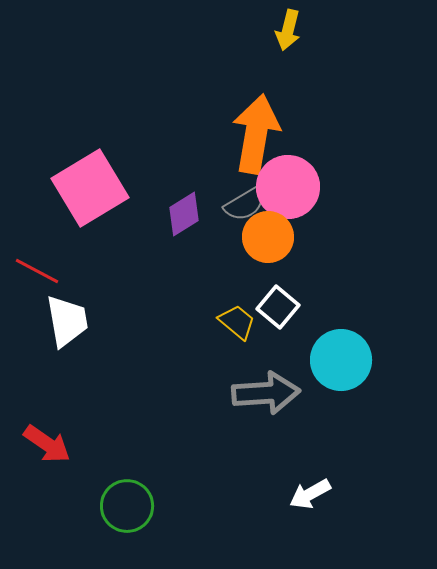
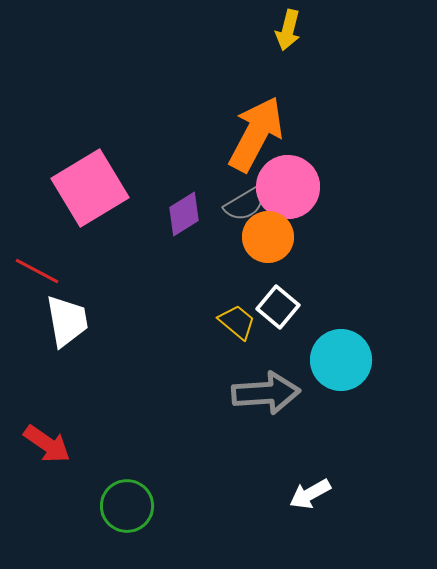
orange arrow: rotated 18 degrees clockwise
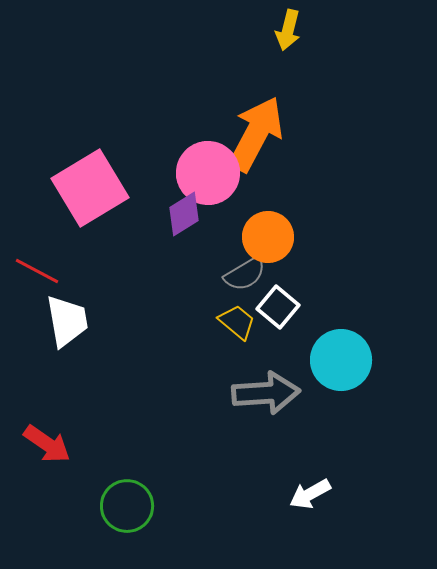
pink circle: moved 80 px left, 14 px up
gray semicircle: moved 70 px down
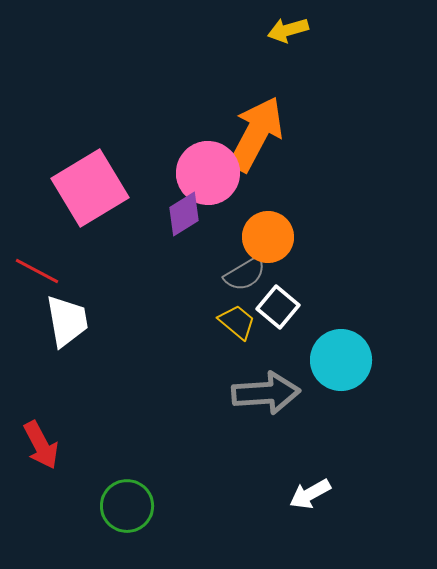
yellow arrow: rotated 60 degrees clockwise
red arrow: moved 6 px left, 1 px down; rotated 27 degrees clockwise
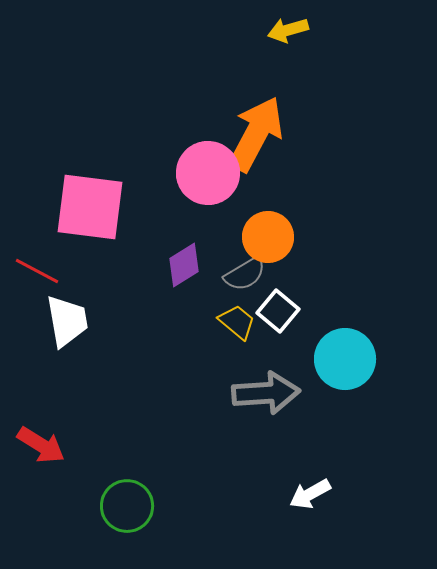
pink square: moved 19 px down; rotated 38 degrees clockwise
purple diamond: moved 51 px down
white square: moved 4 px down
cyan circle: moved 4 px right, 1 px up
red arrow: rotated 30 degrees counterclockwise
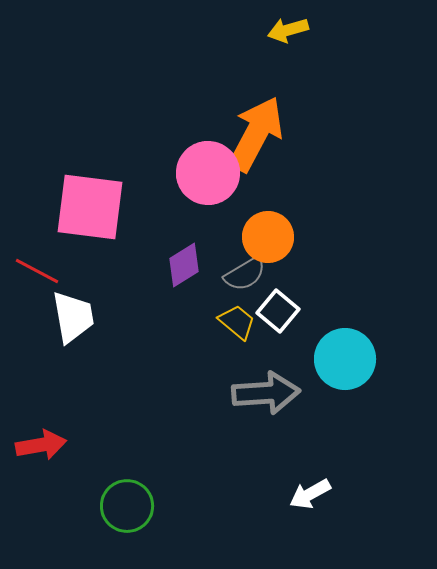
white trapezoid: moved 6 px right, 4 px up
red arrow: rotated 42 degrees counterclockwise
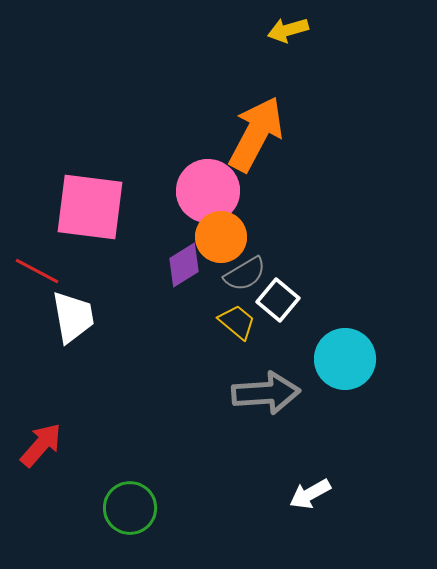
pink circle: moved 18 px down
orange circle: moved 47 px left
white square: moved 11 px up
red arrow: rotated 39 degrees counterclockwise
green circle: moved 3 px right, 2 px down
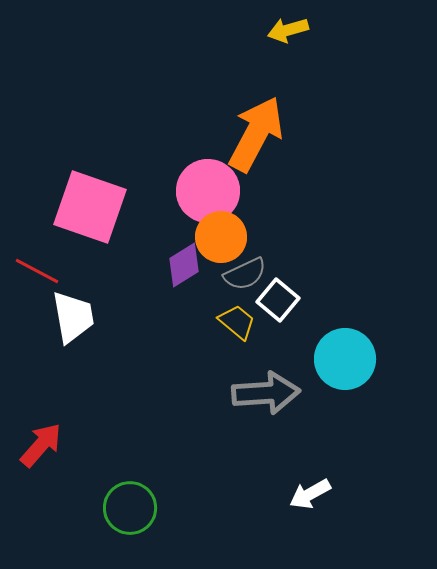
pink square: rotated 12 degrees clockwise
gray semicircle: rotated 6 degrees clockwise
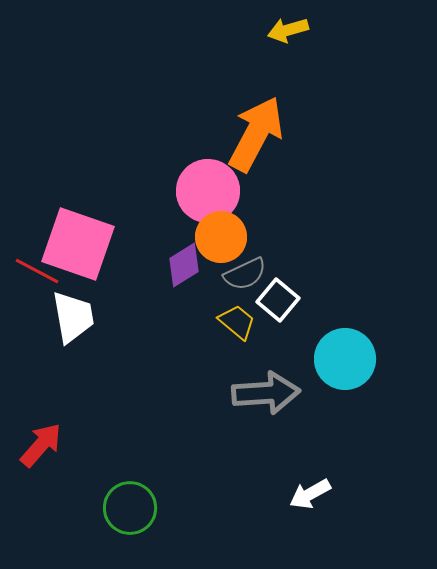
pink square: moved 12 px left, 37 px down
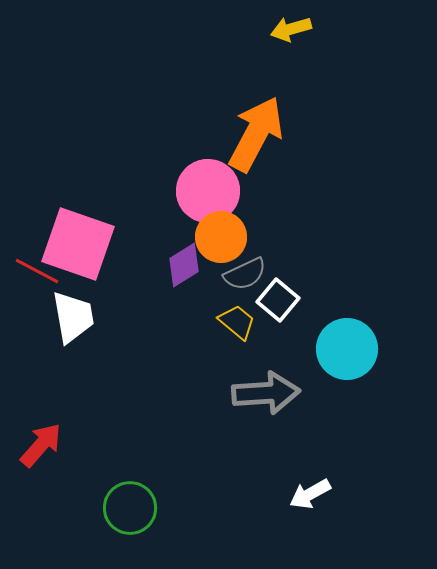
yellow arrow: moved 3 px right, 1 px up
cyan circle: moved 2 px right, 10 px up
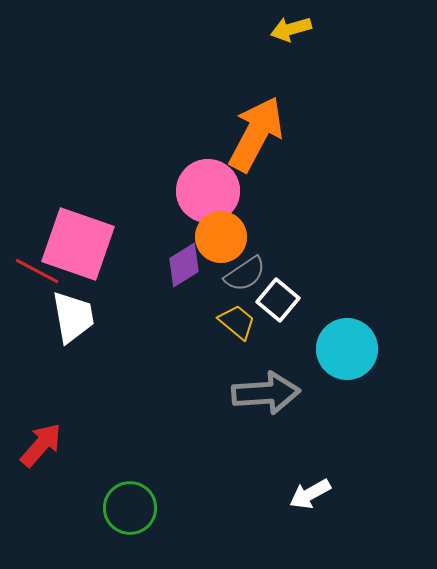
gray semicircle: rotated 9 degrees counterclockwise
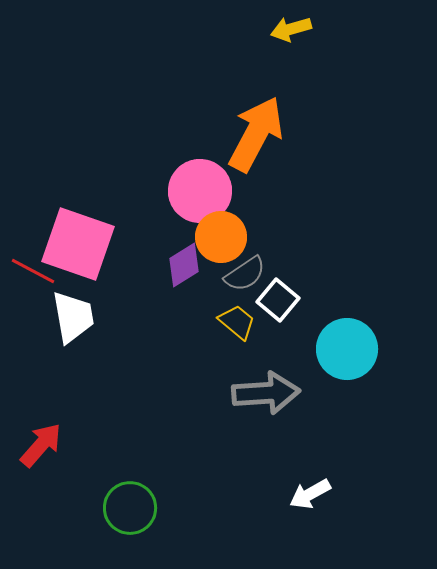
pink circle: moved 8 px left
red line: moved 4 px left
